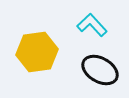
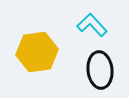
black ellipse: rotated 54 degrees clockwise
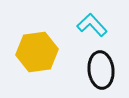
black ellipse: moved 1 px right
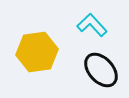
black ellipse: rotated 36 degrees counterclockwise
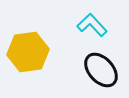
yellow hexagon: moved 9 px left
